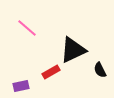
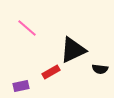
black semicircle: moved 1 px up; rotated 56 degrees counterclockwise
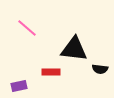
black triangle: moved 1 px right, 1 px up; rotated 32 degrees clockwise
red rectangle: rotated 30 degrees clockwise
purple rectangle: moved 2 px left
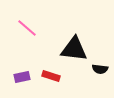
red rectangle: moved 4 px down; rotated 18 degrees clockwise
purple rectangle: moved 3 px right, 9 px up
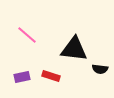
pink line: moved 7 px down
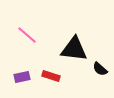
black semicircle: rotated 35 degrees clockwise
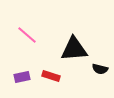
black triangle: rotated 12 degrees counterclockwise
black semicircle: rotated 28 degrees counterclockwise
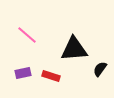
black semicircle: rotated 112 degrees clockwise
purple rectangle: moved 1 px right, 4 px up
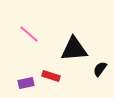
pink line: moved 2 px right, 1 px up
purple rectangle: moved 3 px right, 10 px down
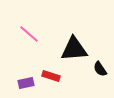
black semicircle: rotated 70 degrees counterclockwise
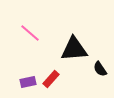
pink line: moved 1 px right, 1 px up
red rectangle: moved 3 px down; rotated 66 degrees counterclockwise
purple rectangle: moved 2 px right, 1 px up
